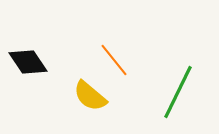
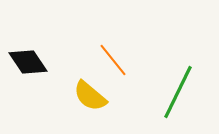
orange line: moved 1 px left
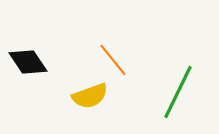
yellow semicircle: rotated 60 degrees counterclockwise
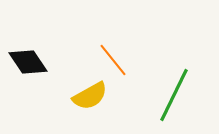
green line: moved 4 px left, 3 px down
yellow semicircle: rotated 9 degrees counterclockwise
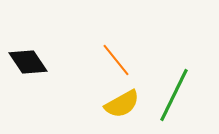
orange line: moved 3 px right
yellow semicircle: moved 32 px right, 8 px down
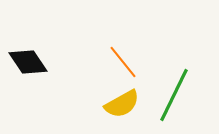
orange line: moved 7 px right, 2 px down
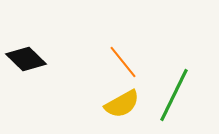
black diamond: moved 2 px left, 3 px up; rotated 12 degrees counterclockwise
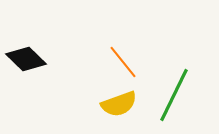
yellow semicircle: moved 3 px left; rotated 9 degrees clockwise
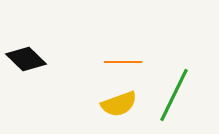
orange line: rotated 51 degrees counterclockwise
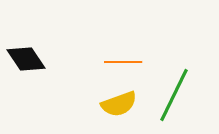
black diamond: rotated 12 degrees clockwise
